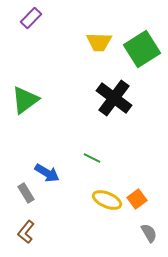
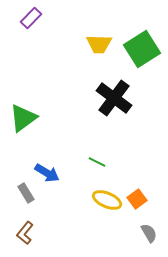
yellow trapezoid: moved 2 px down
green triangle: moved 2 px left, 18 px down
green line: moved 5 px right, 4 px down
brown L-shape: moved 1 px left, 1 px down
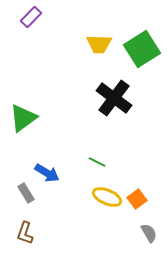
purple rectangle: moved 1 px up
yellow ellipse: moved 3 px up
brown L-shape: rotated 20 degrees counterclockwise
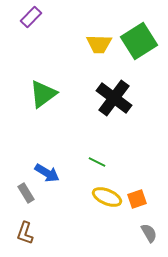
green square: moved 3 px left, 8 px up
green triangle: moved 20 px right, 24 px up
orange square: rotated 18 degrees clockwise
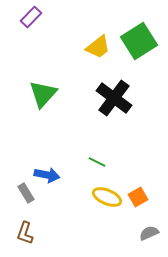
yellow trapezoid: moved 1 px left, 3 px down; rotated 40 degrees counterclockwise
green triangle: rotated 12 degrees counterclockwise
blue arrow: moved 2 px down; rotated 20 degrees counterclockwise
orange square: moved 1 px right, 2 px up; rotated 12 degrees counterclockwise
gray semicircle: rotated 84 degrees counterclockwise
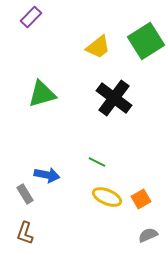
green square: moved 7 px right
green triangle: moved 1 px left; rotated 32 degrees clockwise
gray rectangle: moved 1 px left, 1 px down
orange square: moved 3 px right, 2 px down
gray semicircle: moved 1 px left, 2 px down
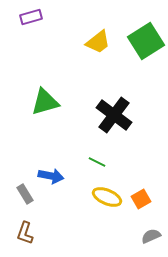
purple rectangle: rotated 30 degrees clockwise
yellow trapezoid: moved 5 px up
green triangle: moved 3 px right, 8 px down
black cross: moved 17 px down
blue arrow: moved 4 px right, 1 px down
gray semicircle: moved 3 px right, 1 px down
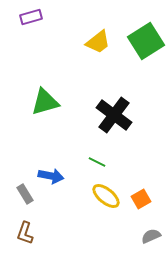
yellow ellipse: moved 1 px left, 1 px up; rotated 16 degrees clockwise
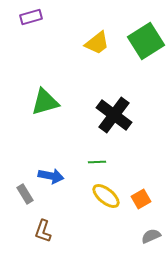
yellow trapezoid: moved 1 px left, 1 px down
green line: rotated 30 degrees counterclockwise
brown L-shape: moved 18 px right, 2 px up
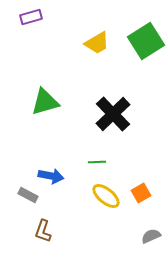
yellow trapezoid: rotated 8 degrees clockwise
black cross: moved 1 px left, 1 px up; rotated 9 degrees clockwise
gray rectangle: moved 3 px right, 1 px down; rotated 30 degrees counterclockwise
orange square: moved 6 px up
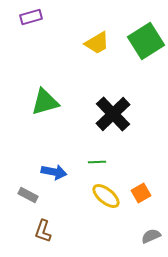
blue arrow: moved 3 px right, 4 px up
